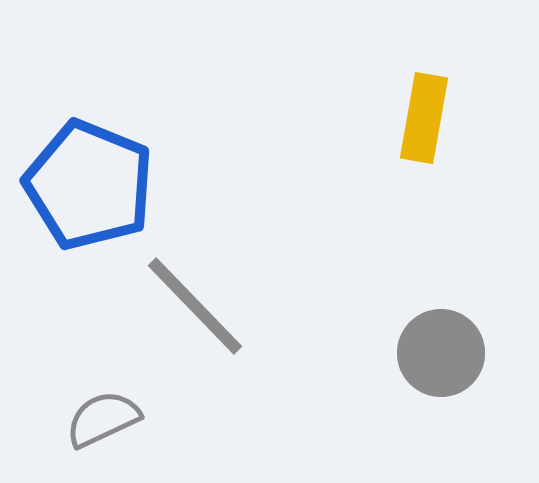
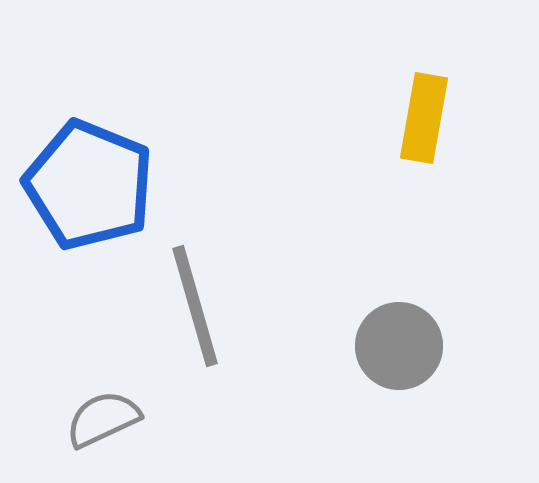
gray line: rotated 28 degrees clockwise
gray circle: moved 42 px left, 7 px up
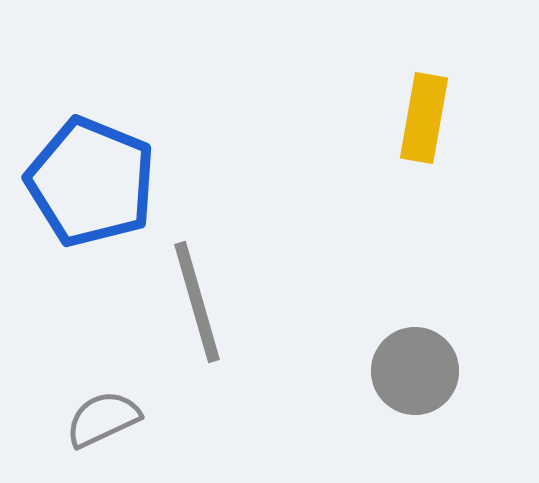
blue pentagon: moved 2 px right, 3 px up
gray line: moved 2 px right, 4 px up
gray circle: moved 16 px right, 25 px down
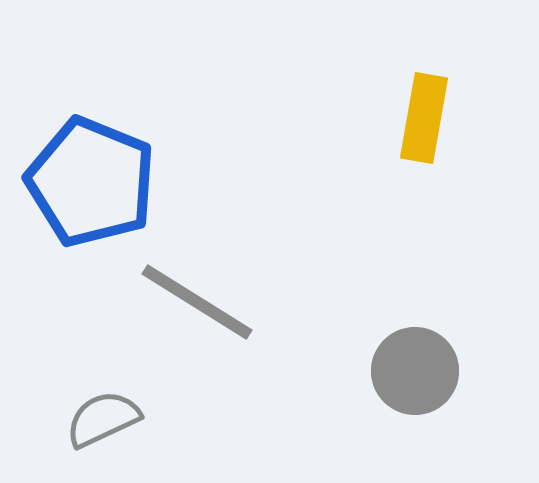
gray line: rotated 42 degrees counterclockwise
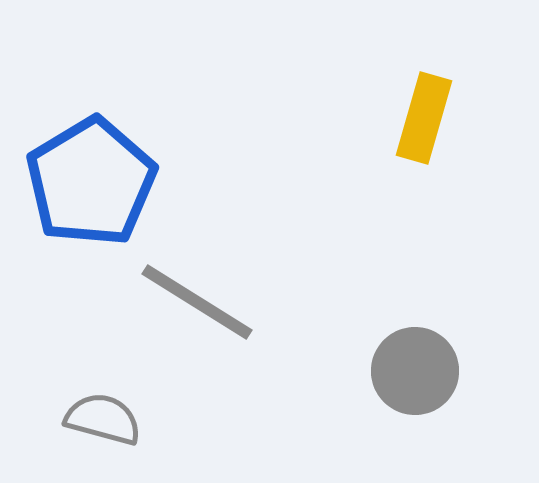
yellow rectangle: rotated 6 degrees clockwise
blue pentagon: rotated 19 degrees clockwise
gray semicircle: rotated 40 degrees clockwise
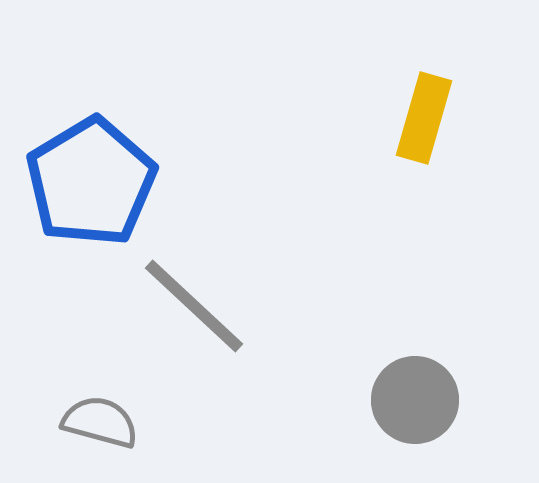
gray line: moved 3 px left, 4 px down; rotated 11 degrees clockwise
gray circle: moved 29 px down
gray semicircle: moved 3 px left, 3 px down
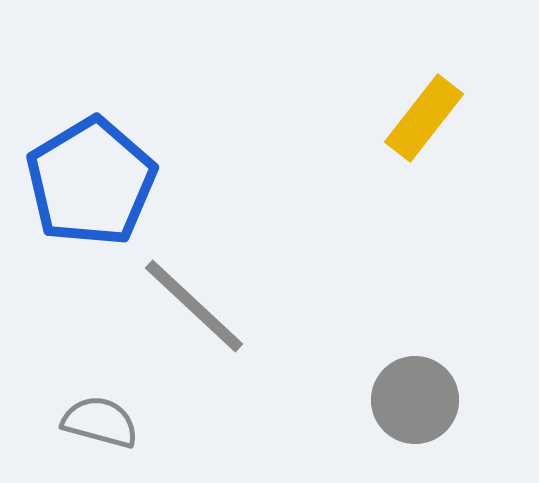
yellow rectangle: rotated 22 degrees clockwise
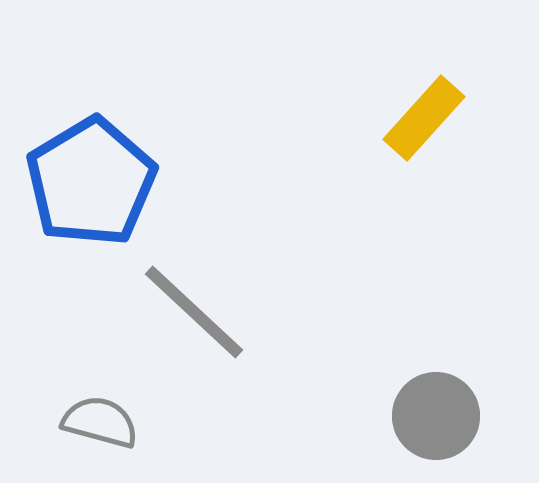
yellow rectangle: rotated 4 degrees clockwise
gray line: moved 6 px down
gray circle: moved 21 px right, 16 px down
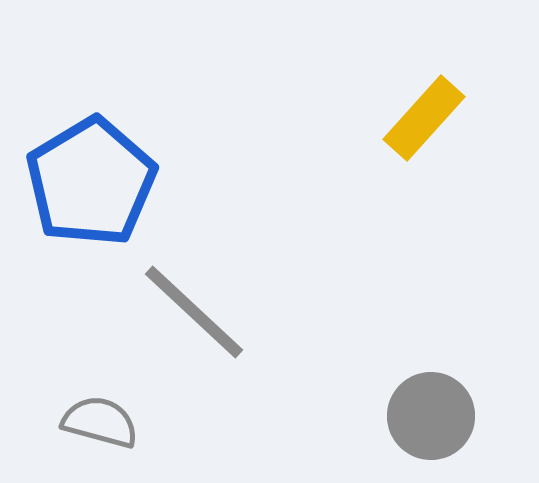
gray circle: moved 5 px left
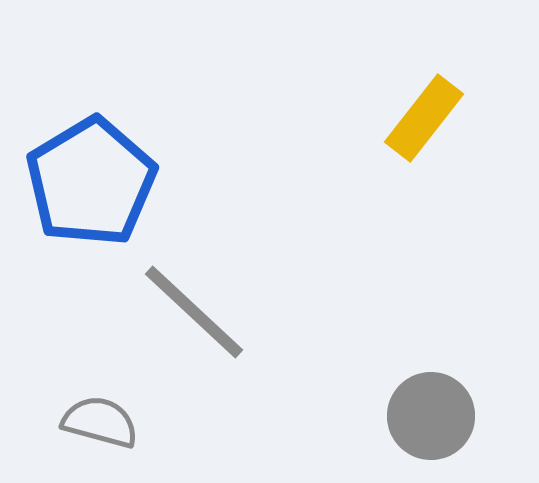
yellow rectangle: rotated 4 degrees counterclockwise
